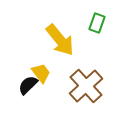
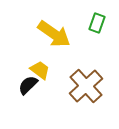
yellow arrow: moved 6 px left, 6 px up; rotated 16 degrees counterclockwise
yellow trapezoid: moved 1 px left, 3 px up; rotated 15 degrees counterclockwise
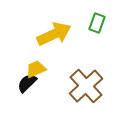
yellow arrow: rotated 60 degrees counterclockwise
yellow trapezoid: moved 4 px left, 1 px up; rotated 60 degrees counterclockwise
black semicircle: moved 1 px left, 2 px up
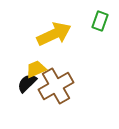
green rectangle: moved 3 px right, 2 px up
brown cross: moved 30 px left; rotated 12 degrees clockwise
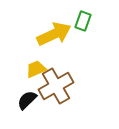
green rectangle: moved 17 px left
black semicircle: moved 17 px down
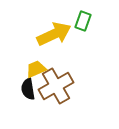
black semicircle: moved 1 px right, 11 px up; rotated 55 degrees counterclockwise
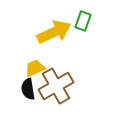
yellow arrow: moved 2 px up
yellow trapezoid: moved 1 px left, 1 px up
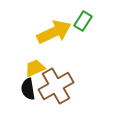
green rectangle: rotated 12 degrees clockwise
